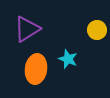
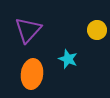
purple triangle: moved 1 px right, 1 px down; rotated 16 degrees counterclockwise
orange ellipse: moved 4 px left, 5 px down
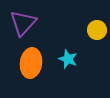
purple triangle: moved 5 px left, 7 px up
orange ellipse: moved 1 px left, 11 px up
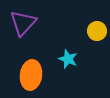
yellow circle: moved 1 px down
orange ellipse: moved 12 px down
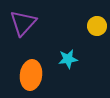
yellow circle: moved 5 px up
cyan star: rotated 30 degrees counterclockwise
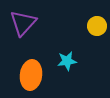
cyan star: moved 1 px left, 2 px down
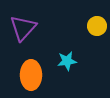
purple triangle: moved 5 px down
orange ellipse: rotated 8 degrees counterclockwise
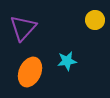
yellow circle: moved 2 px left, 6 px up
orange ellipse: moved 1 px left, 3 px up; rotated 24 degrees clockwise
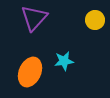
purple triangle: moved 11 px right, 10 px up
cyan star: moved 3 px left
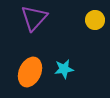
cyan star: moved 8 px down
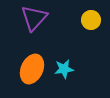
yellow circle: moved 4 px left
orange ellipse: moved 2 px right, 3 px up
